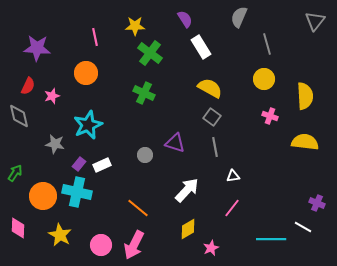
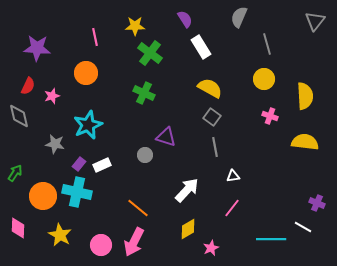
purple triangle at (175, 143): moved 9 px left, 6 px up
pink arrow at (134, 245): moved 3 px up
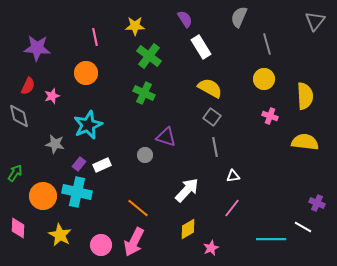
green cross at (150, 53): moved 1 px left, 3 px down
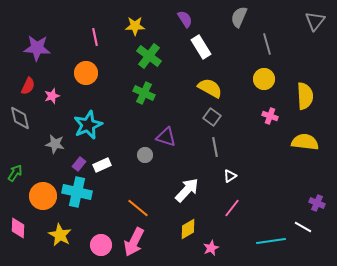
gray diamond at (19, 116): moved 1 px right, 2 px down
white triangle at (233, 176): moved 3 px left; rotated 24 degrees counterclockwise
cyan line at (271, 239): moved 2 px down; rotated 8 degrees counterclockwise
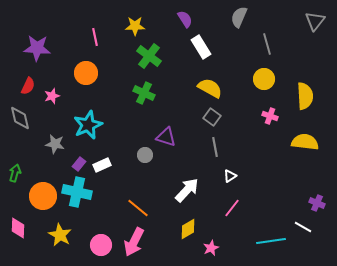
green arrow at (15, 173): rotated 18 degrees counterclockwise
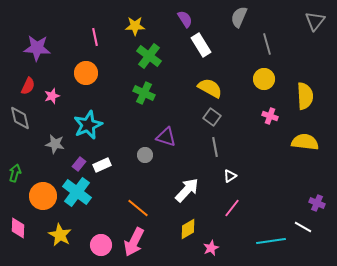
white rectangle at (201, 47): moved 2 px up
cyan cross at (77, 192): rotated 24 degrees clockwise
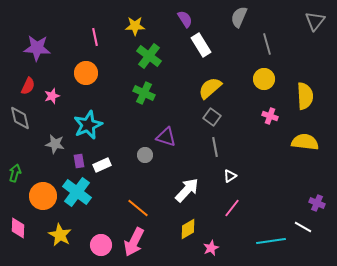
yellow semicircle at (210, 88): rotated 70 degrees counterclockwise
purple rectangle at (79, 164): moved 3 px up; rotated 48 degrees counterclockwise
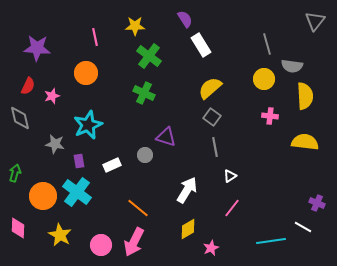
gray semicircle at (239, 17): moved 53 px right, 49 px down; rotated 105 degrees counterclockwise
pink cross at (270, 116): rotated 14 degrees counterclockwise
white rectangle at (102, 165): moved 10 px right
white arrow at (187, 190): rotated 12 degrees counterclockwise
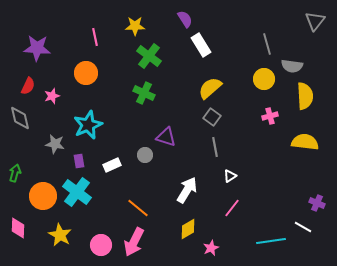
pink cross at (270, 116): rotated 21 degrees counterclockwise
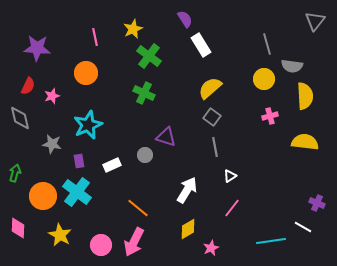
yellow star at (135, 26): moved 2 px left, 3 px down; rotated 24 degrees counterclockwise
gray star at (55, 144): moved 3 px left
